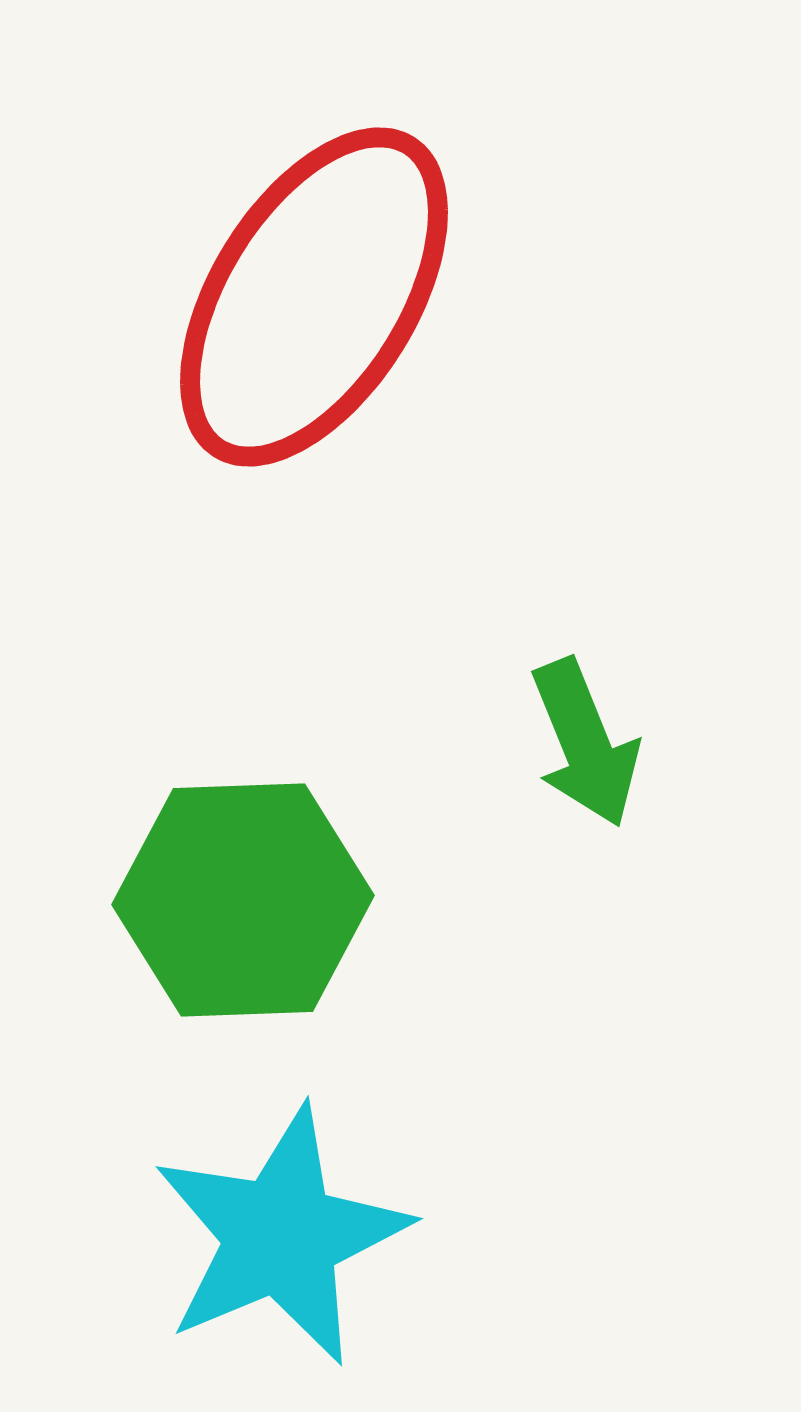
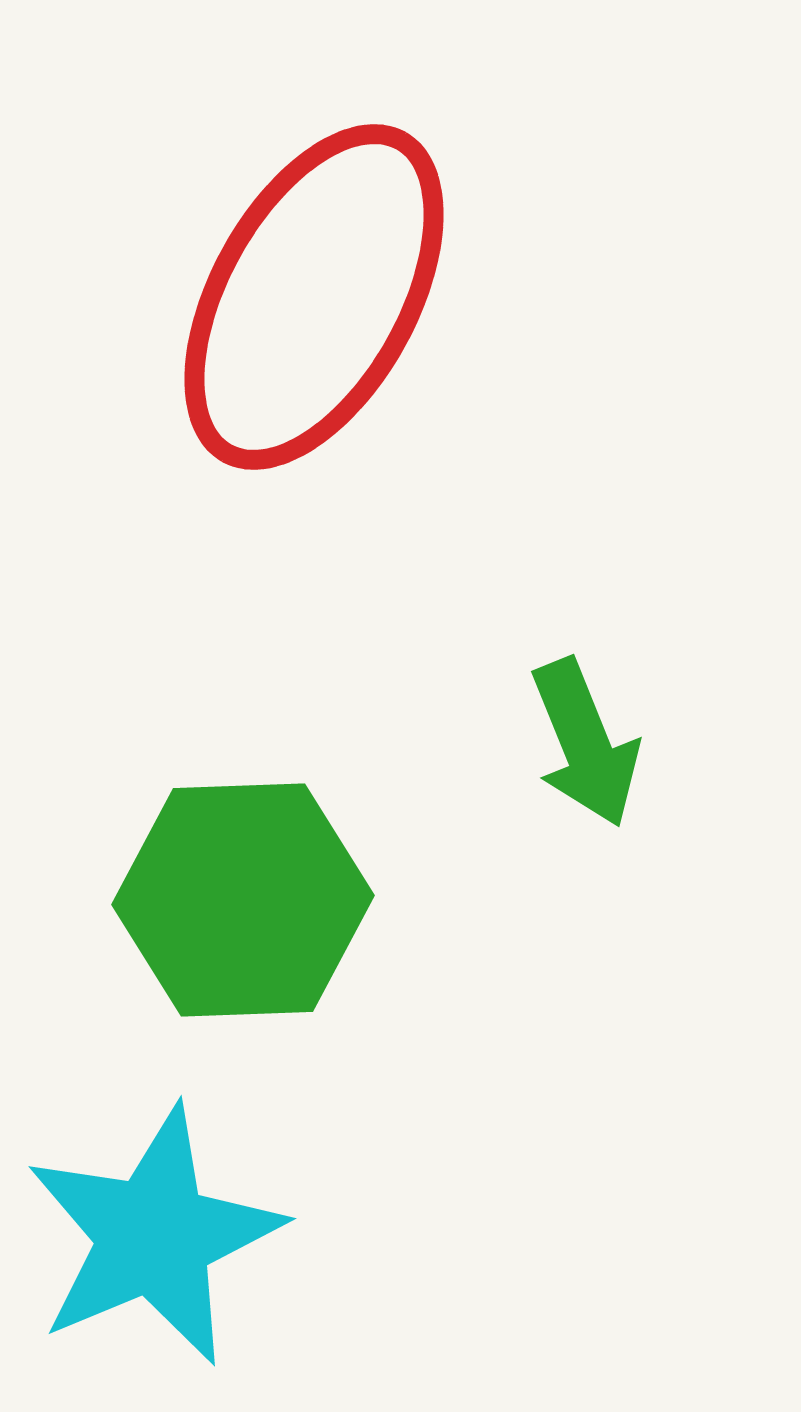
red ellipse: rotated 3 degrees counterclockwise
cyan star: moved 127 px left
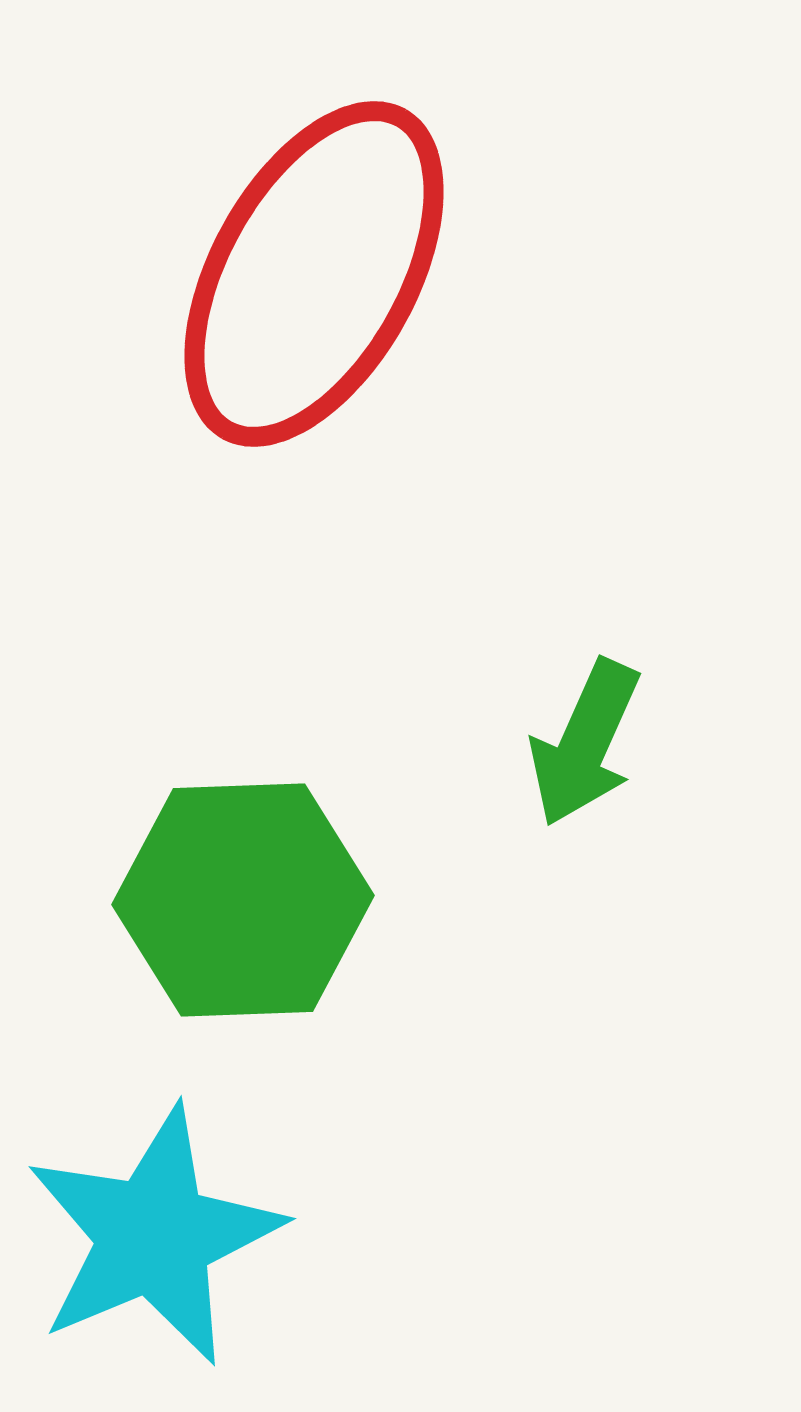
red ellipse: moved 23 px up
green arrow: rotated 46 degrees clockwise
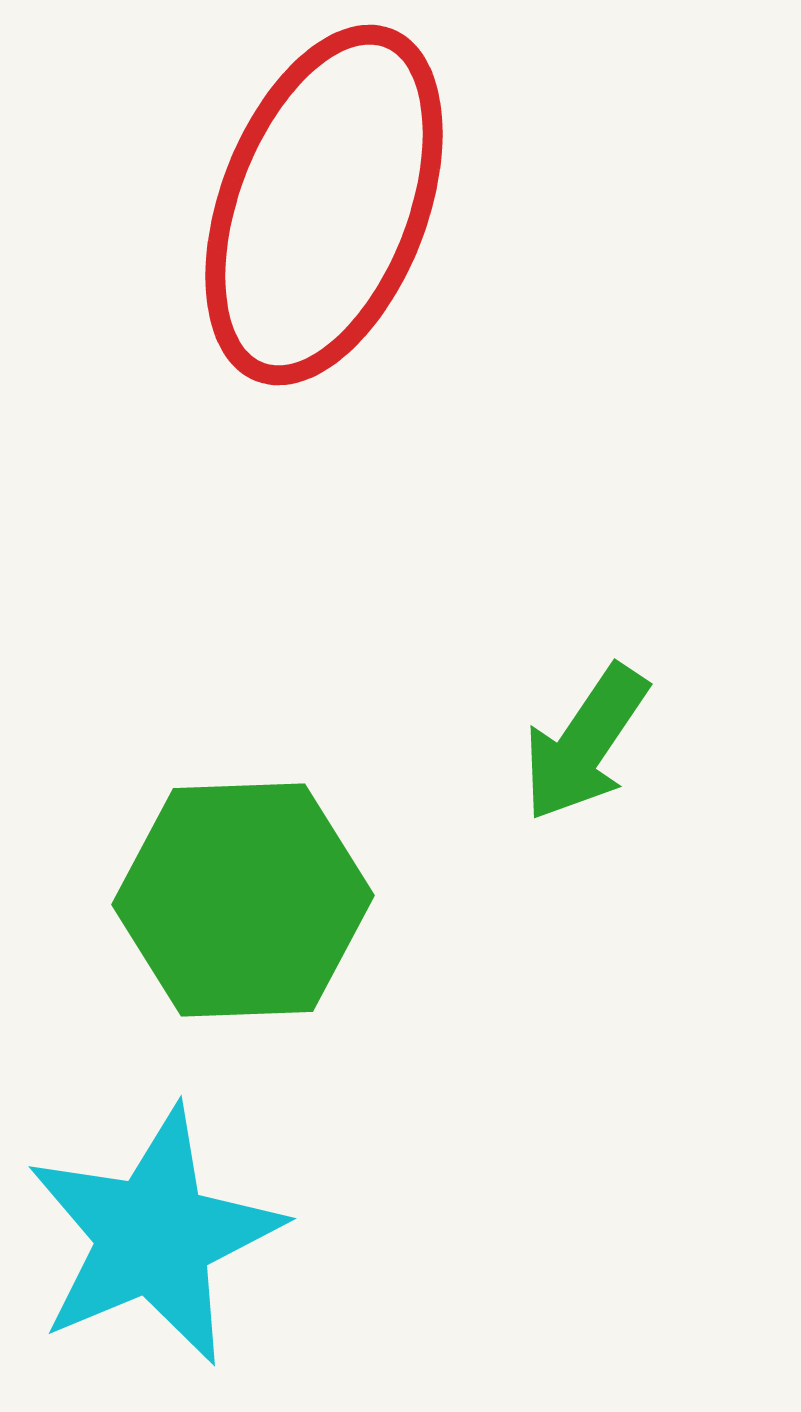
red ellipse: moved 10 px right, 69 px up; rotated 8 degrees counterclockwise
green arrow: rotated 10 degrees clockwise
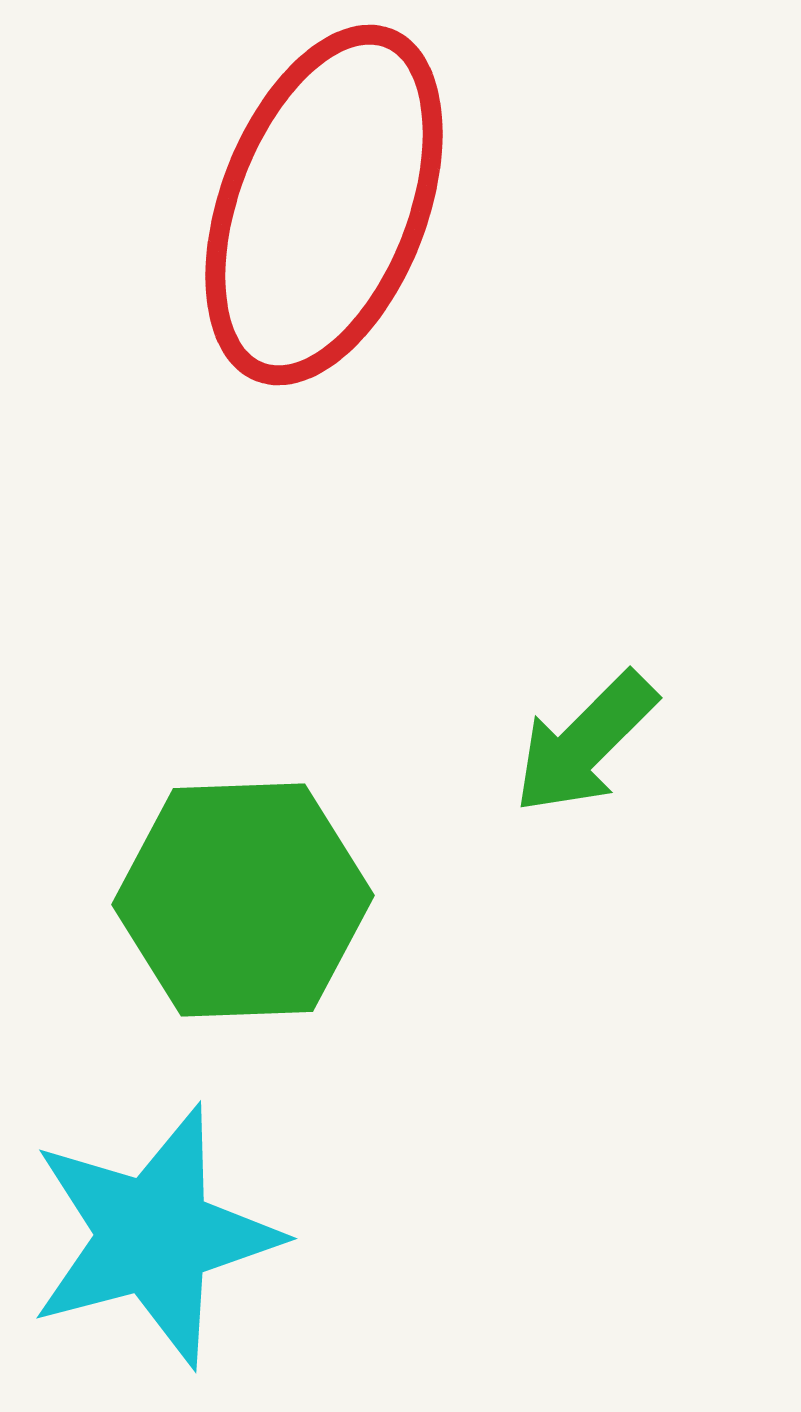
green arrow: rotated 11 degrees clockwise
cyan star: rotated 8 degrees clockwise
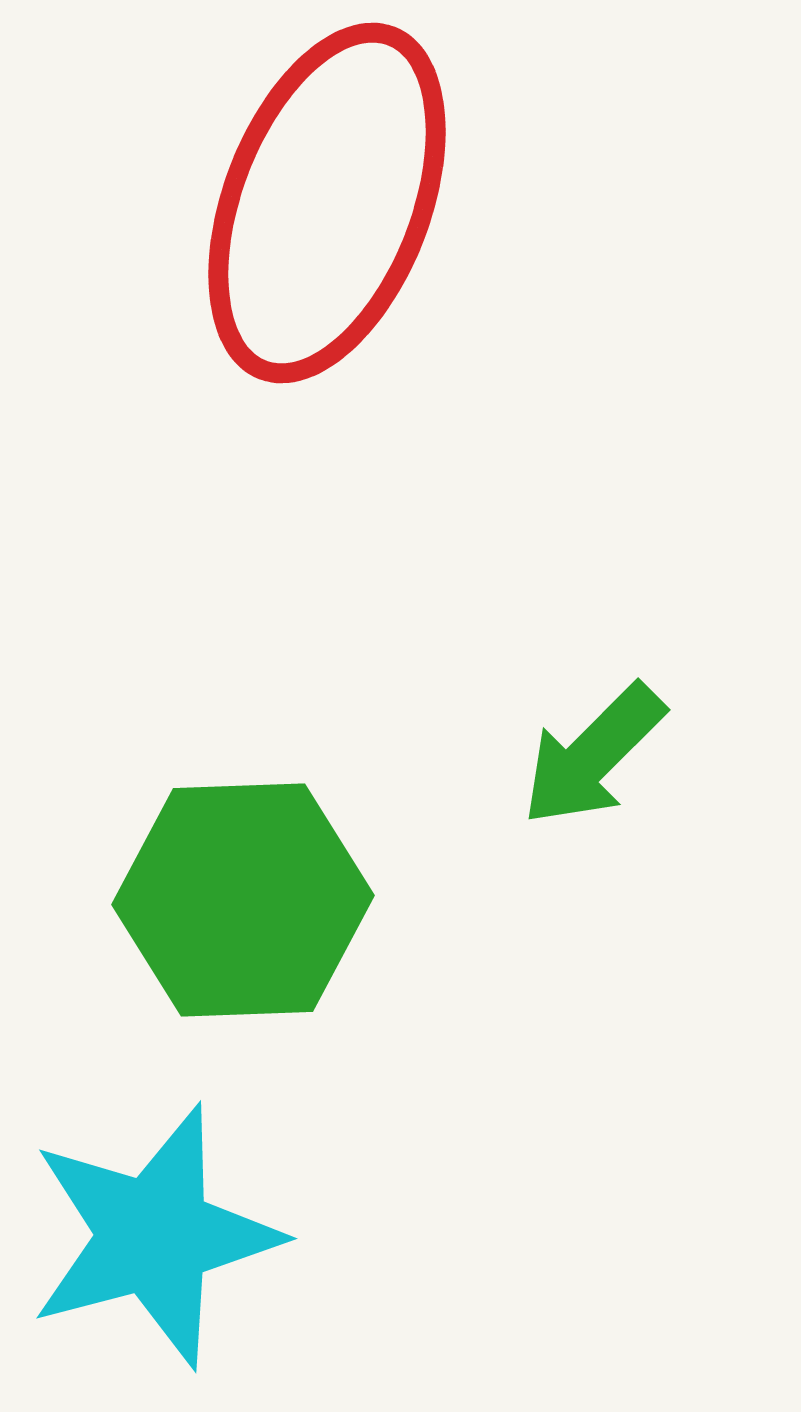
red ellipse: moved 3 px right, 2 px up
green arrow: moved 8 px right, 12 px down
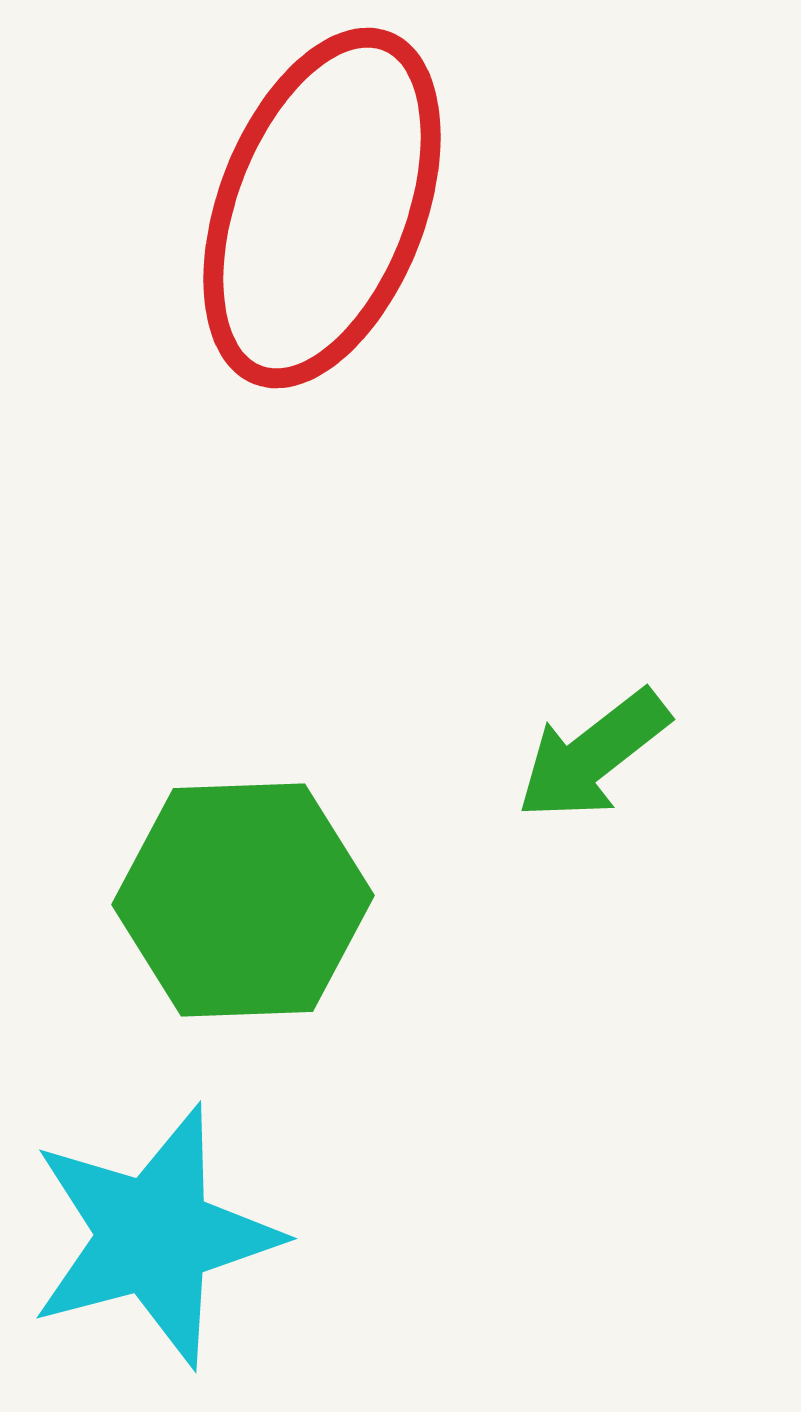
red ellipse: moved 5 px left, 5 px down
green arrow: rotated 7 degrees clockwise
